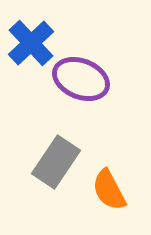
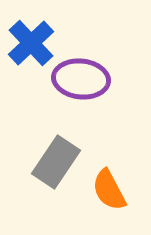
purple ellipse: rotated 16 degrees counterclockwise
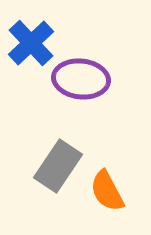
gray rectangle: moved 2 px right, 4 px down
orange semicircle: moved 2 px left, 1 px down
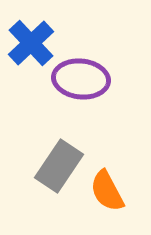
gray rectangle: moved 1 px right
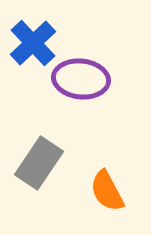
blue cross: moved 2 px right
gray rectangle: moved 20 px left, 3 px up
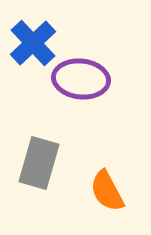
gray rectangle: rotated 18 degrees counterclockwise
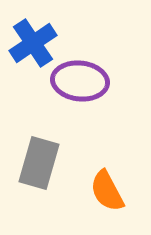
blue cross: rotated 9 degrees clockwise
purple ellipse: moved 1 px left, 2 px down
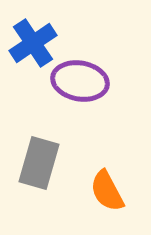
purple ellipse: rotated 4 degrees clockwise
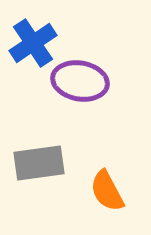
gray rectangle: rotated 66 degrees clockwise
